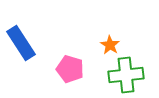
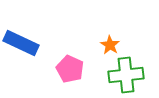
blue rectangle: rotated 32 degrees counterclockwise
pink pentagon: rotated 8 degrees clockwise
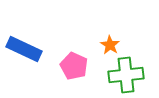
blue rectangle: moved 3 px right, 6 px down
pink pentagon: moved 4 px right, 3 px up
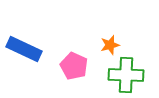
orange star: rotated 24 degrees clockwise
green cross: rotated 8 degrees clockwise
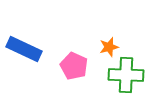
orange star: moved 1 px left, 2 px down
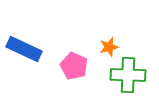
green cross: moved 2 px right
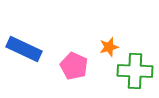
green cross: moved 7 px right, 4 px up
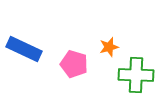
pink pentagon: moved 2 px up; rotated 8 degrees counterclockwise
green cross: moved 1 px right, 4 px down
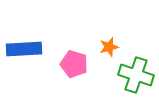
blue rectangle: rotated 28 degrees counterclockwise
green cross: rotated 16 degrees clockwise
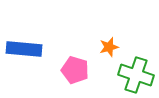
blue rectangle: rotated 8 degrees clockwise
pink pentagon: moved 1 px right, 6 px down
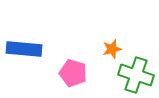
orange star: moved 3 px right, 2 px down
pink pentagon: moved 2 px left, 3 px down
